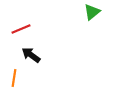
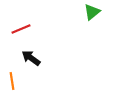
black arrow: moved 3 px down
orange line: moved 2 px left, 3 px down; rotated 18 degrees counterclockwise
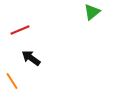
red line: moved 1 px left, 1 px down
orange line: rotated 24 degrees counterclockwise
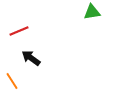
green triangle: rotated 30 degrees clockwise
red line: moved 1 px left, 1 px down
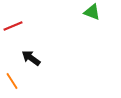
green triangle: rotated 30 degrees clockwise
red line: moved 6 px left, 5 px up
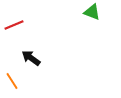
red line: moved 1 px right, 1 px up
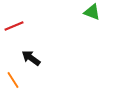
red line: moved 1 px down
orange line: moved 1 px right, 1 px up
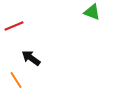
orange line: moved 3 px right
